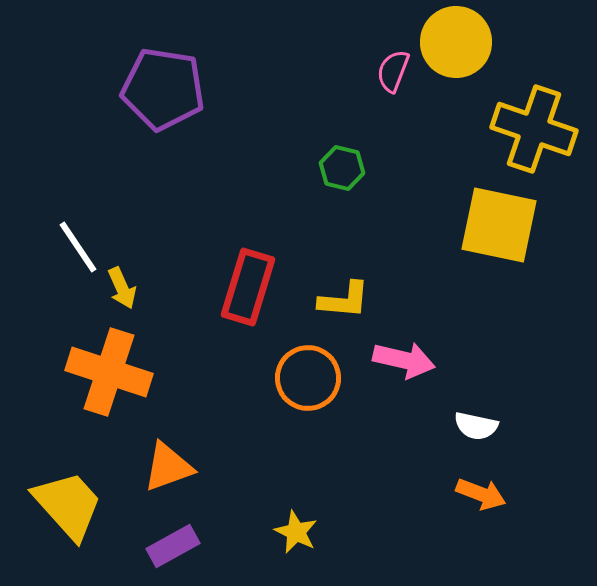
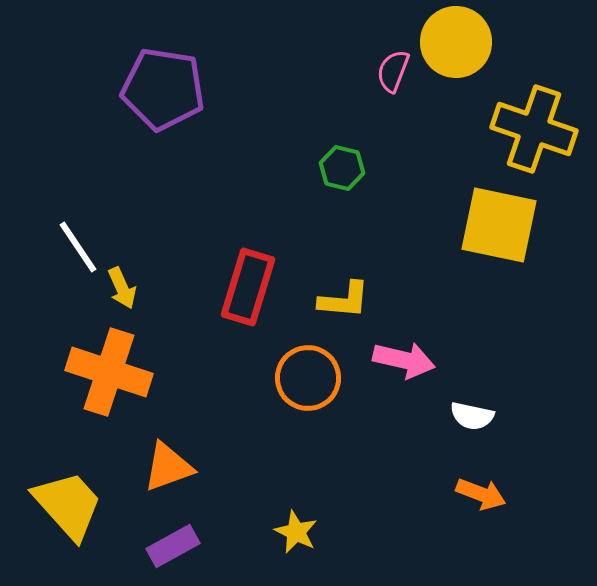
white semicircle: moved 4 px left, 10 px up
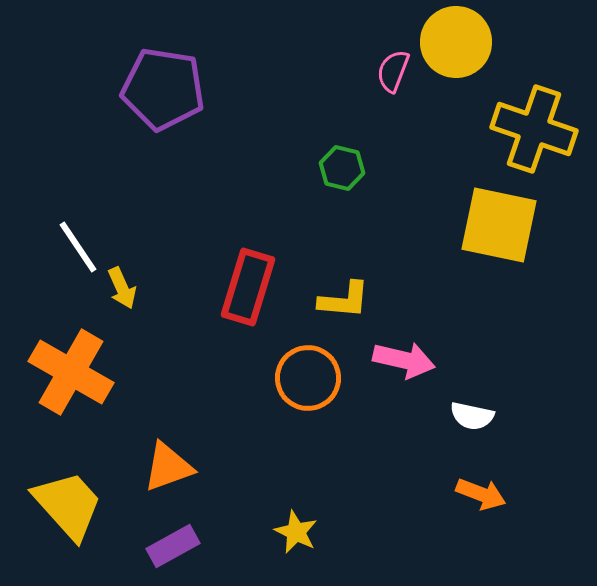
orange cross: moved 38 px left; rotated 12 degrees clockwise
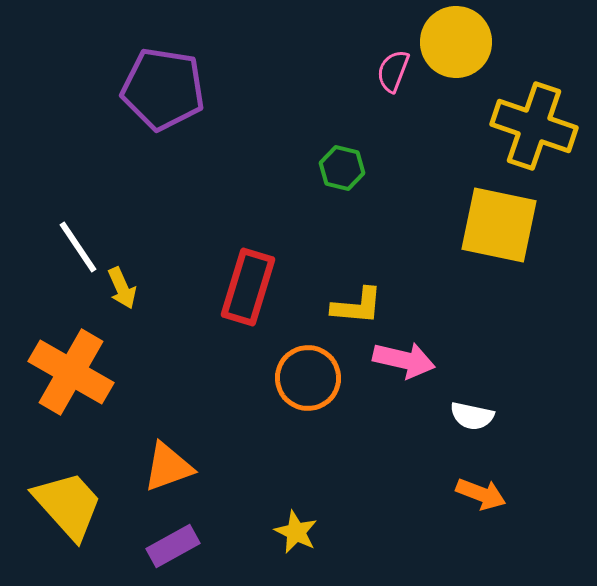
yellow cross: moved 3 px up
yellow L-shape: moved 13 px right, 6 px down
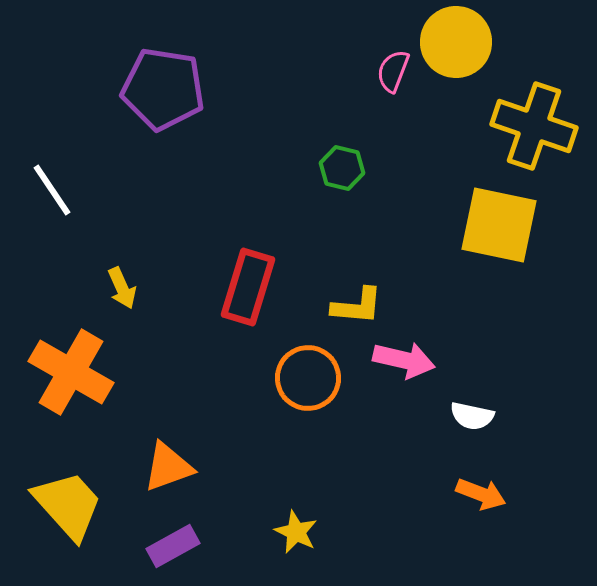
white line: moved 26 px left, 57 px up
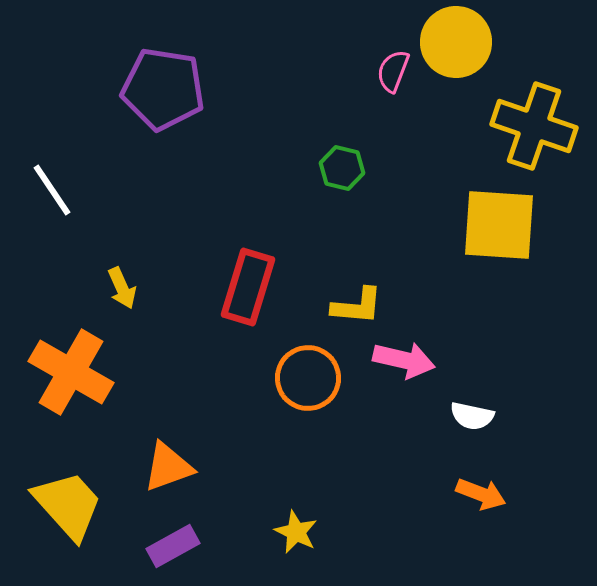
yellow square: rotated 8 degrees counterclockwise
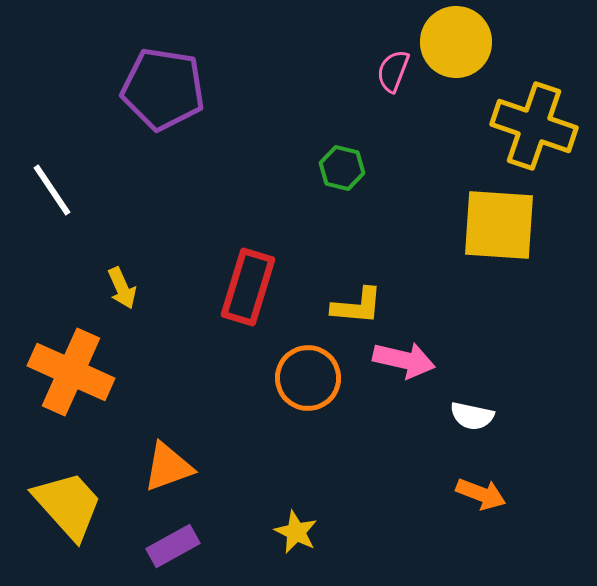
orange cross: rotated 6 degrees counterclockwise
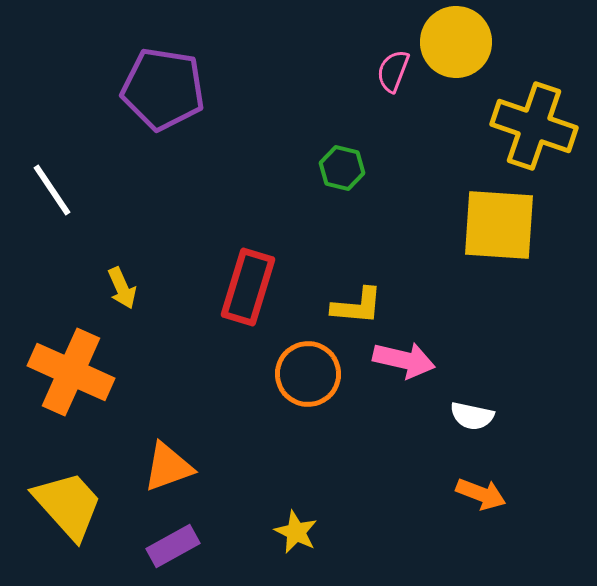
orange circle: moved 4 px up
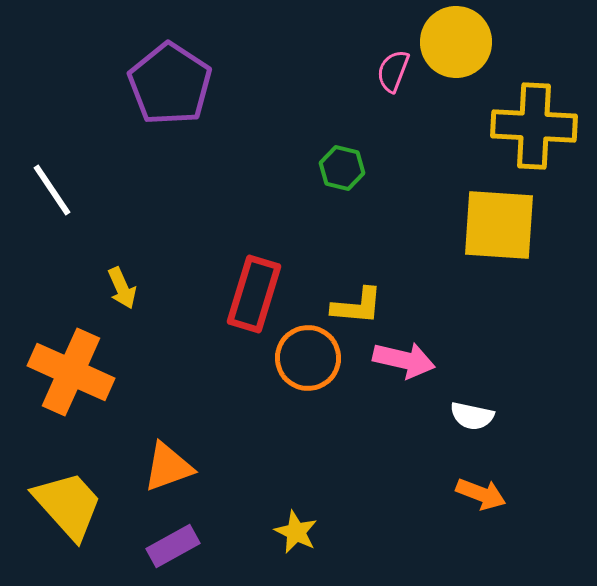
purple pentagon: moved 7 px right, 5 px up; rotated 24 degrees clockwise
yellow cross: rotated 16 degrees counterclockwise
red rectangle: moved 6 px right, 7 px down
orange circle: moved 16 px up
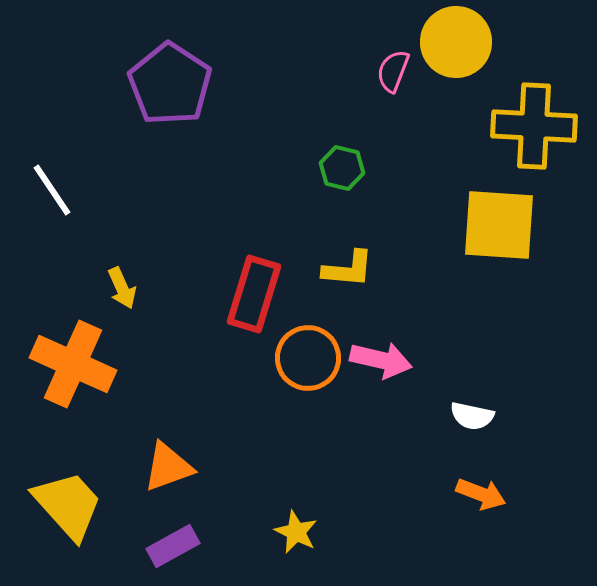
yellow L-shape: moved 9 px left, 37 px up
pink arrow: moved 23 px left
orange cross: moved 2 px right, 8 px up
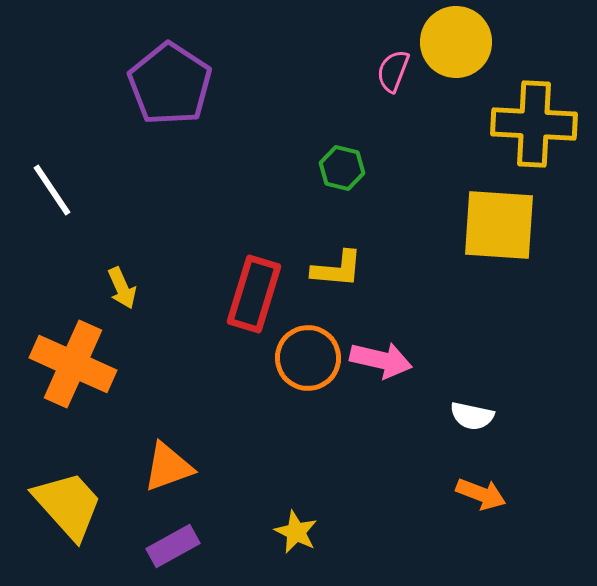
yellow cross: moved 2 px up
yellow L-shape: moved 11 px left
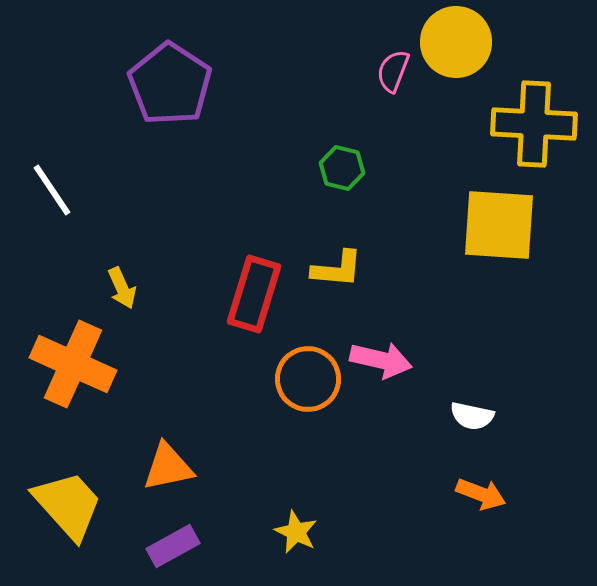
orange circle: moved 21 px down
orange triangle: rotated 8 degrees clockwise
